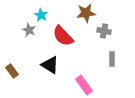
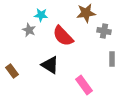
cyan star: rotated 24 degrees counterclockwise
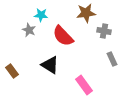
gray rectangle: rotated 24 degrees counterclockwise
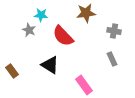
gray cross: moved 10 px right
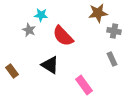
brown star: moved 12 px right
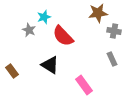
cyan star: moved 3 px right, 2 px down; rotated 24 degrees counterclockwise
